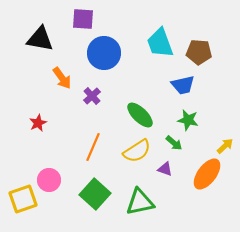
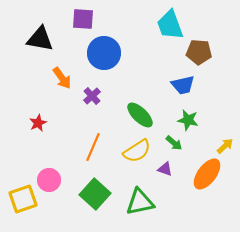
cyan trapezoid: moved 10 px right, 18 px up
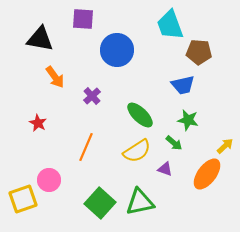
blue circle: moved 13 px right, 3 px up
orange arrow: moved 7 px left, 1 px up
red star: rotated 18 degrees counterclockwise
orange line: moved 7 px left
green square: moved 5 px right, 9 px down
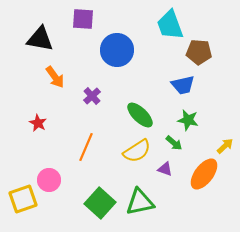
orange ellipse: moved 3 px left
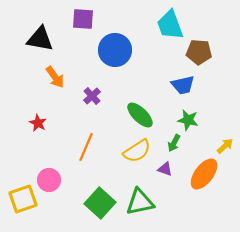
blue circle: moved 2 px left
green arrow: rotated 78 degrees clockwise
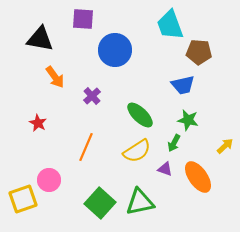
orange ellipse: moved 6 px left, 3 px down; rotated 72 degrees counterclockwise
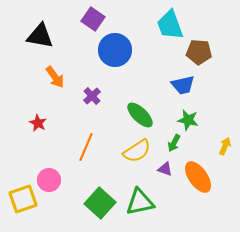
purple square: moved 10 px right; rotated 30 degrees clockwise
black triangle: moved 3 px up
yellow arrow: rotated 24 degrees counterclockwise
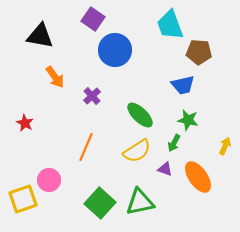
red star: moved 13 px left
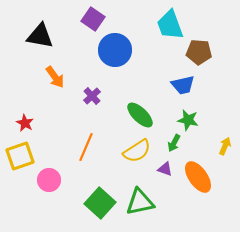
yellow square: moved 3 px left, 43 px up
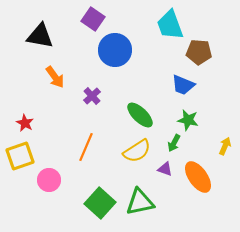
blue trapezoid: rotated 35 degrees clockwise
